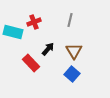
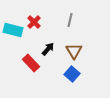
red cross: rotated 24 degrees counterclockwise
cyan rectangle: moved 2 px up
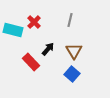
red rectangle: moved 1 px up
